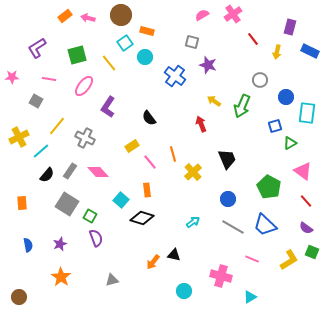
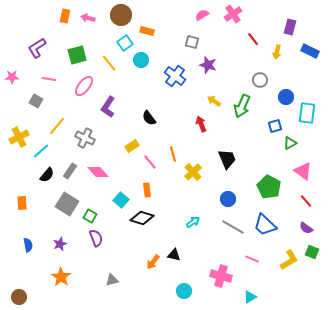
orange rectangle at (65, 16): rotated 40 degrees counterclockwise
cyan circle at (145, 57): moved 4 px left, 3 px down
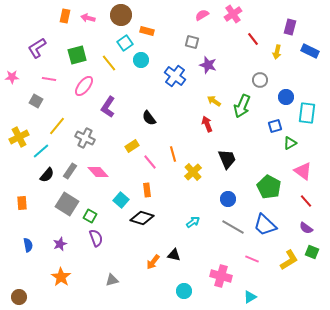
red arrow at (201, 124): moved 6 px right
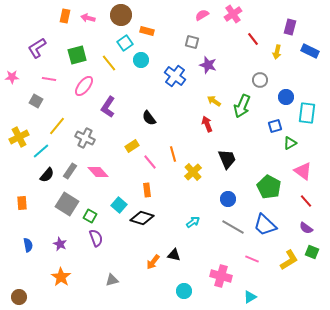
cyan square at (121, 200): moved 2 px left, 5 px down
purple star at (60, 244): rotated 24 degrees counterclockwise
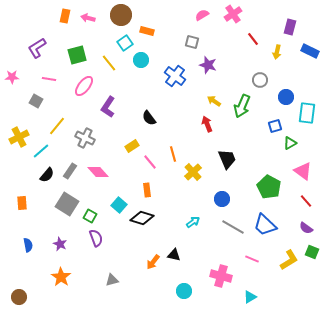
blue circle at (228, 199): moved 6 px left
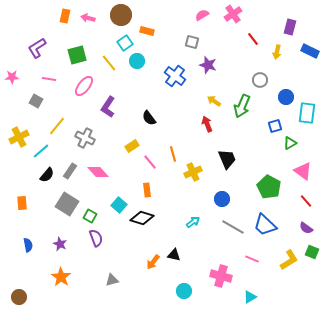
cyan circle at (141, 60): moved 4 px left, 1 px down
yellow cross at (193, 172): rotated 18 degrees clockwise
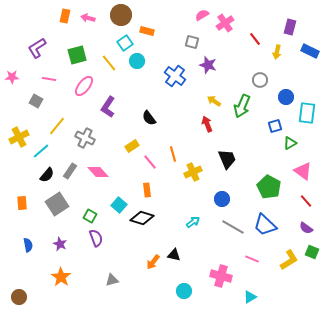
pink cross at (233, 14): moved 8 px left, 9 px down
red line at (253, 39): moved 2 px right
gray square at (67, 204): moved 10 px left; rotated 25 degrees clockwise
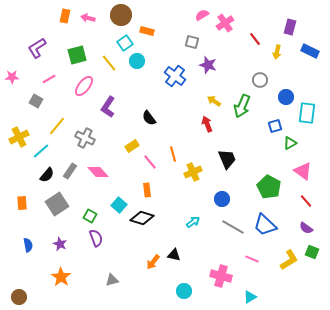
pink line at (49, 79): rotated 40 degrees counterclockwise
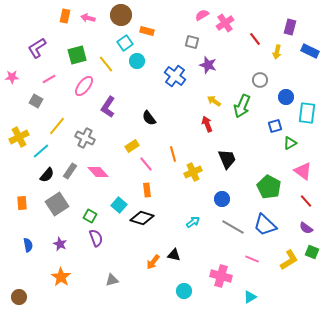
yellow line at (109, 63): moved 3 px left, 1 px down
pink line at (150, 162): moved 4 px left, 2 px down
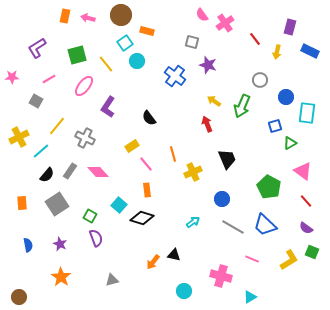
pink semicircle at (202, 15): rotated 96 degrees counterclockwise
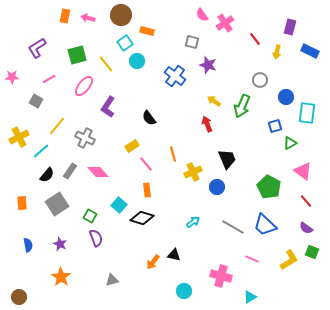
blue circle at (222, 199): moved 5 px left, 12 px up
